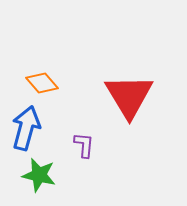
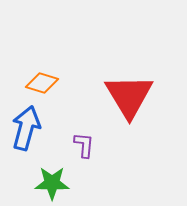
orange diamond: rotated 32 degrees counterclockwise
green star: moved 13 px right, 8 px down; rotated 12 degrees counterclockwise
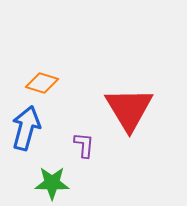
red triangle: moved 13 px down
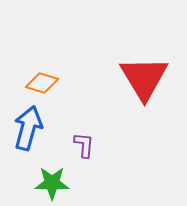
red triangle: moved 15 px right, 31 px up
blue arrow: moved 2 px right
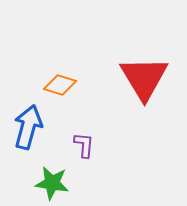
orange diamond: moved 18 px right, 2 px down
blue arrow: moved 1 px up
green star: rotated 8 degrees clockwise
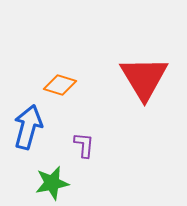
green star: rotated 20 degrees counterclockwise
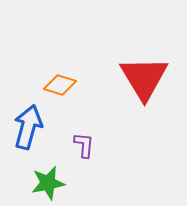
green star: moved 4 px left
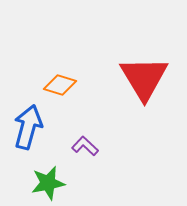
purple L-shape: moved 1 px right, 1 px down; rotated 52 degrees counterclockwise
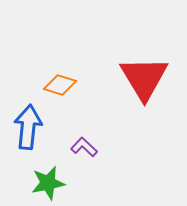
blue arrow: rotated 9 degrees counterclockwise
purple L-shape: moved 1 px left, 1 px down
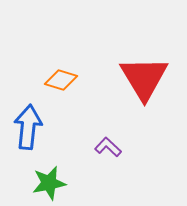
orange diamond: moved 1 px right, 5 px up
purple L-shape: moved 24 px right
green star: moved 1 px right
